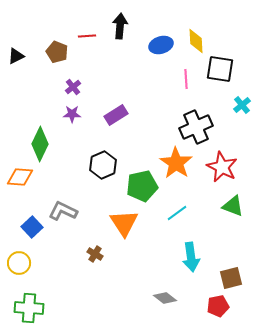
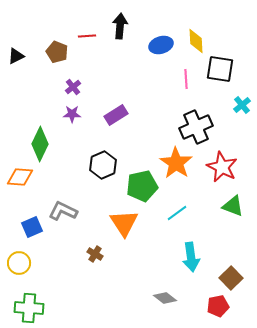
blue square: rotated 20 degrees clockwise
brown square: rotated 30 degrees counterclockwise
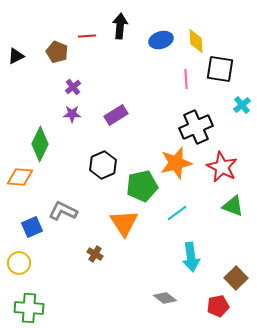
blue ellipse: moved 5 px up
orange star: rotated 24 degrees clockwise
brown square: moved 5 px right
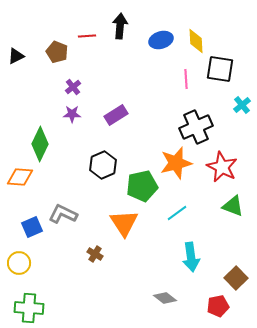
gray L-shape: moved 3 px down
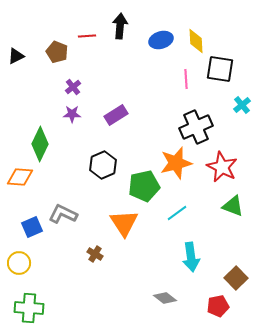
green pentagon: moved 2 px right
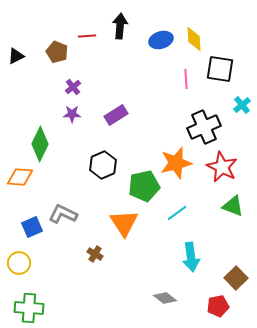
yellow diamond: moved 2 px left, 2 px up
black cross: moved 8 px right
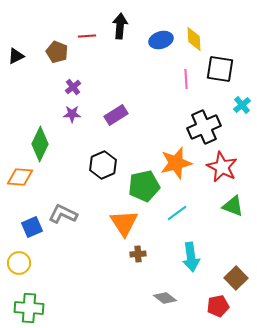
brown cross: moved 43 px right; rotated 35 degrees counterclockwise
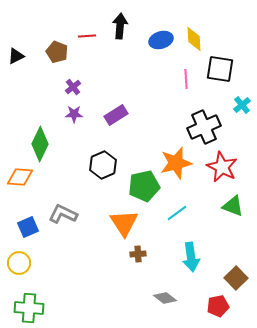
purple star: moved 2 px right
blue square: moved 4 px left
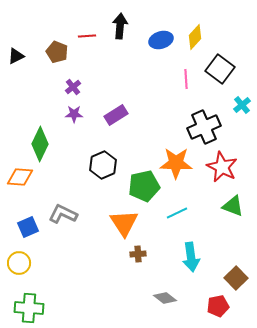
yellow diamond: moved 1 px right, 2 px up; rotated 45 degrees clockwise
black square: rotated 28 degrees clockwise
orange star: rotated 16 degrees clockwise
cyan line: rotated 10 degrees clockwise
